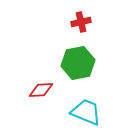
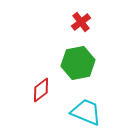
red cross: rotated 24 degrees counterclockwise
red diamond: rotated 35 degrees counterclockwise
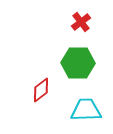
green hexagon: rotated 12 degrees clockwise
cyan trapezoid: moved 2 px up; rotated 24 degrees counterclockwise
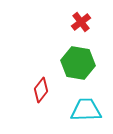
green hexagon: rotated 8 degrees clockwise
red diamond: rotated 15 degrees counterclockwise
